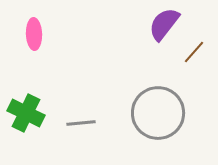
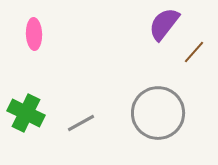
gray line: rotated 24 degrees counterclockwise
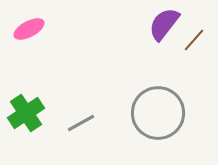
pink ellipse: moved 5 px left, 5 px up; rotated 64 degrees clockwise
brown line: moved 12 px up
green cross: rotated 30 degrees clockwise
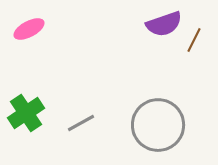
purple semicircle: rotated 147 degrees counterclockwise
brown line: rotated 15 degrees counterclockwise
gray circle: moved 12 px down
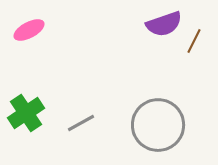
pink ellipse: moved 1 px down
brown line: moved 1 px down
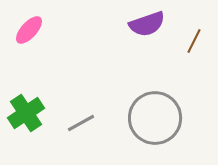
purple semicircle: moved 17 px left
pink ellipse: rotated 20 degrees counterclockwise
gray circle: moved 3 px left, 7 px up
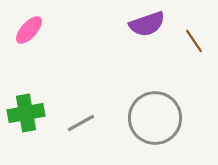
brown line: rotated 60 degrees counterclockwise
green cross: rotated 24 degrees clockwise
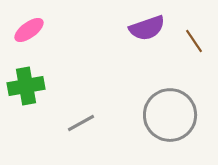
purple semicircle: moved 4 px down
pink ellipse: rotated 12 degrees clockwise
green cross: moved 27 px up
gray circle: moved 15 px right, 3 px up
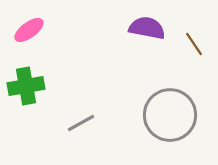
purple semicircle: rotated 150 degrees counterclockwise
brown line: moved 3 px down
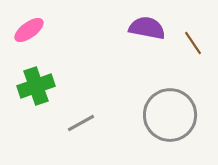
brown line: moved 1 px left, 1 px up
green cross: moved 10 px right; rotated 9 degrees counterclockwise
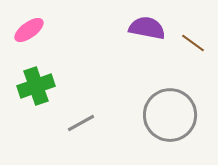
brown line: rotated 20 degrees counterclockwise
